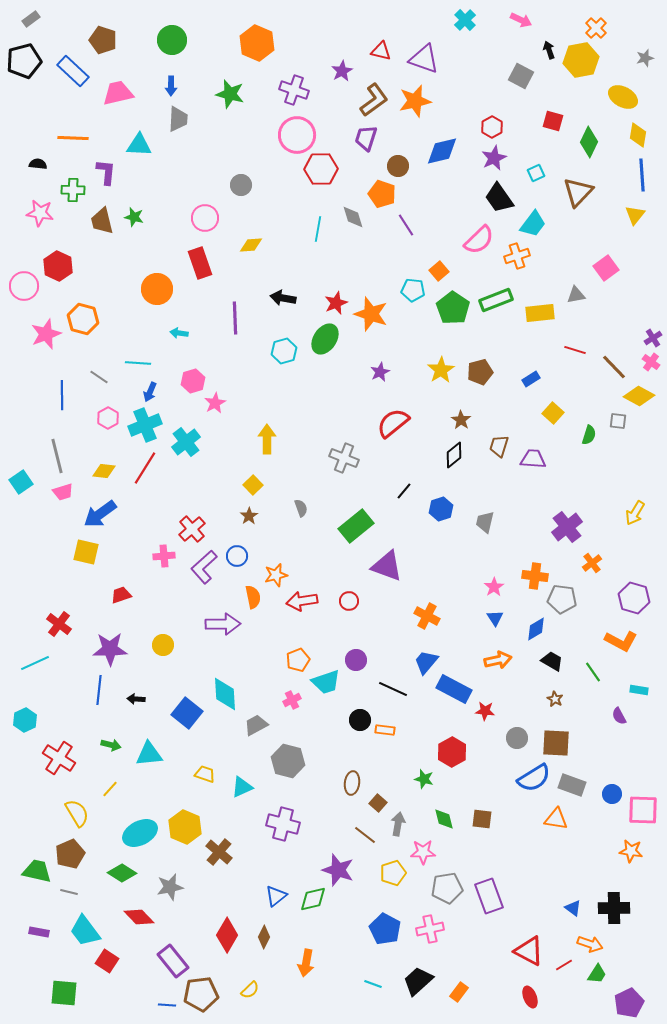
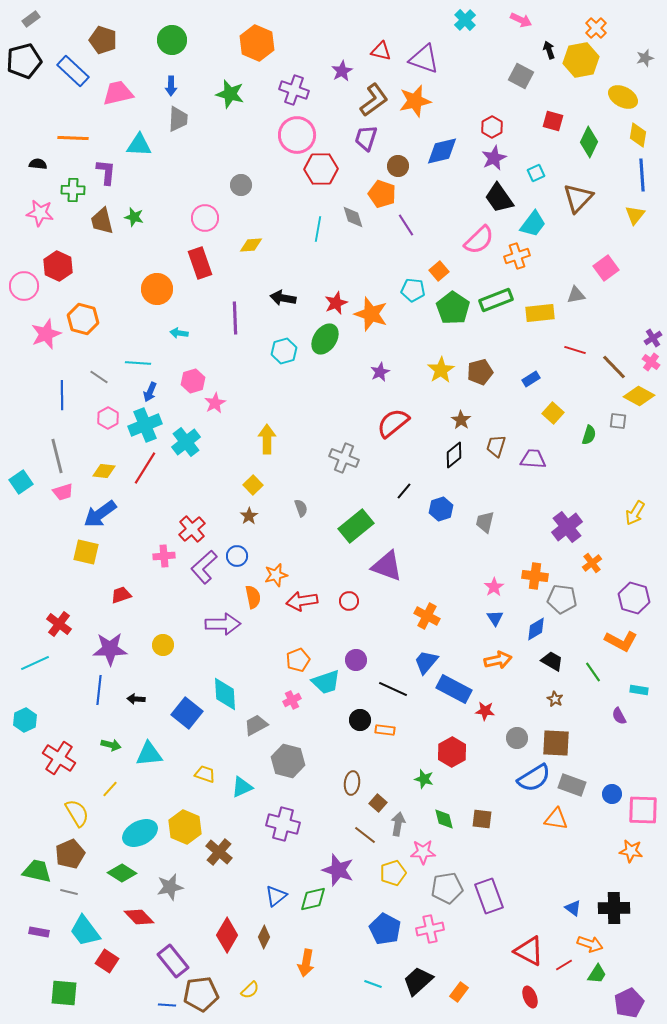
brown triangle at (578, 192): moved 6 px down
brown trapezoid at (499, 446): moved 3 px left
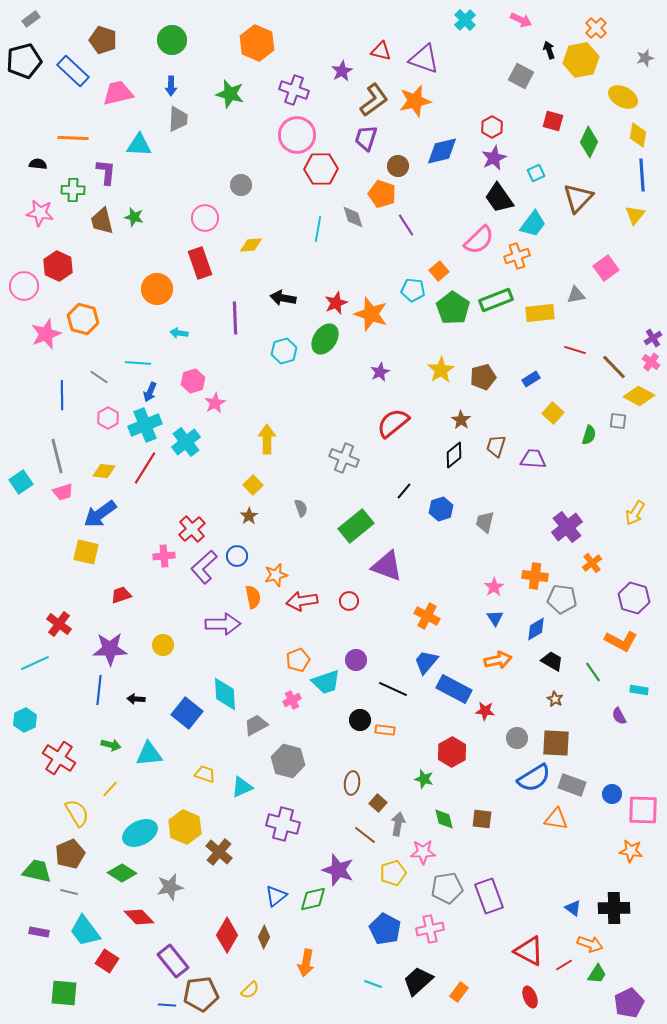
brown pentagon at (480, 372): moved 3 px right, 5 px down
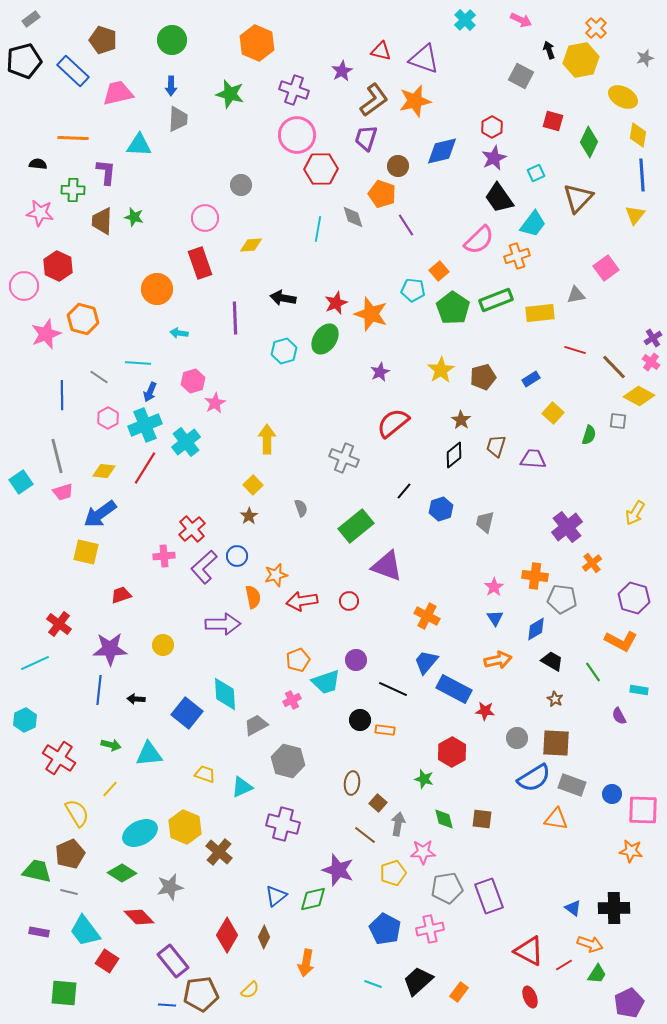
brown trapezoid at (102, 221): rotated 16 degrees clockwise
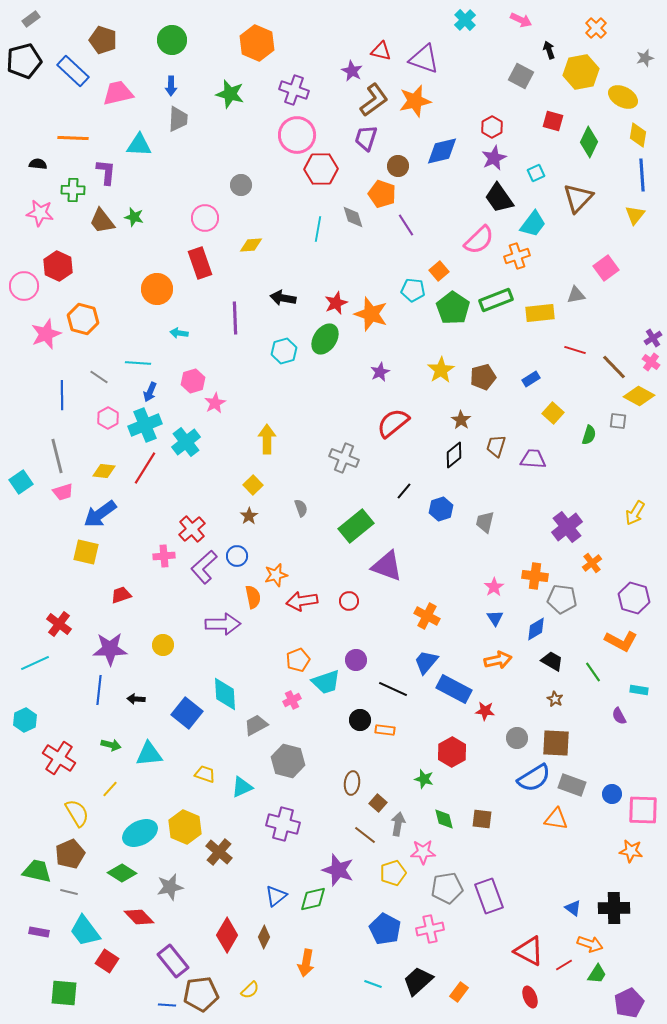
yellow hexagon at (581, 60): moved 12 px down
purple star at (342, 71): moved 10 px right; rotated 15 degrees counterclockwise
brown trapezoid at (102, 221): rotated 40 degrees counterclockwise
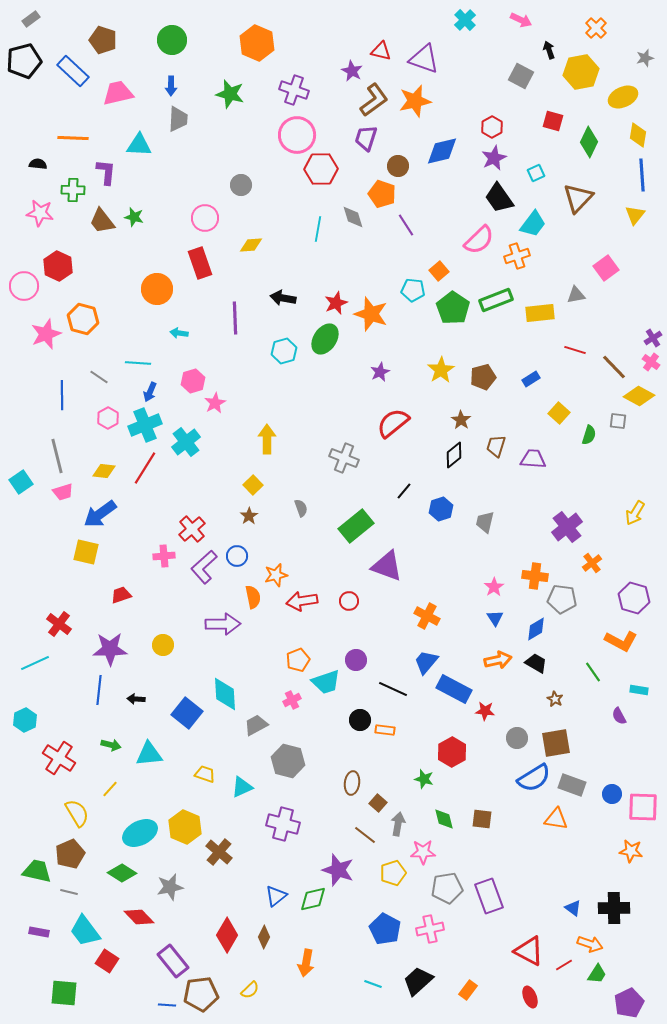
yellow ellipse at (623, 97): rotated 52 degrees counterclockwise
yellow square at (553, 413): moved 6 px right
black trapezoid at (552, 661): moved 16 px left, 2 px down
brown square at (556, 743): rotated 12 degrees counterclockwise
pink square at (643, 810): moved 3 px up
orange rectangle at (459, 992): moved 9 px right, 2 px up
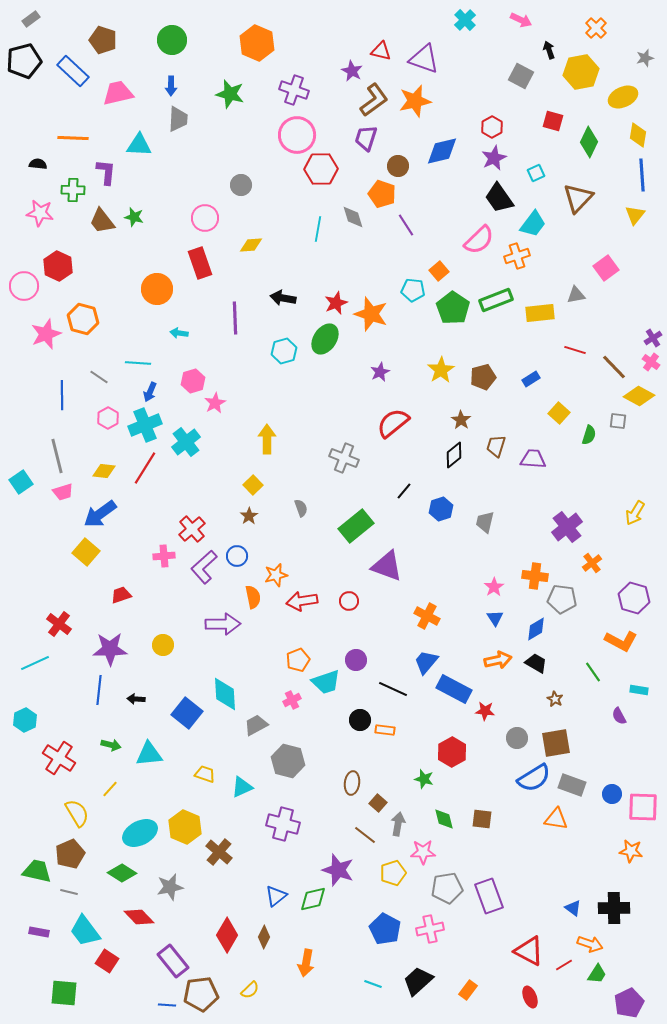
yellow square at (86, 552): rotated 28 degrees clockwise
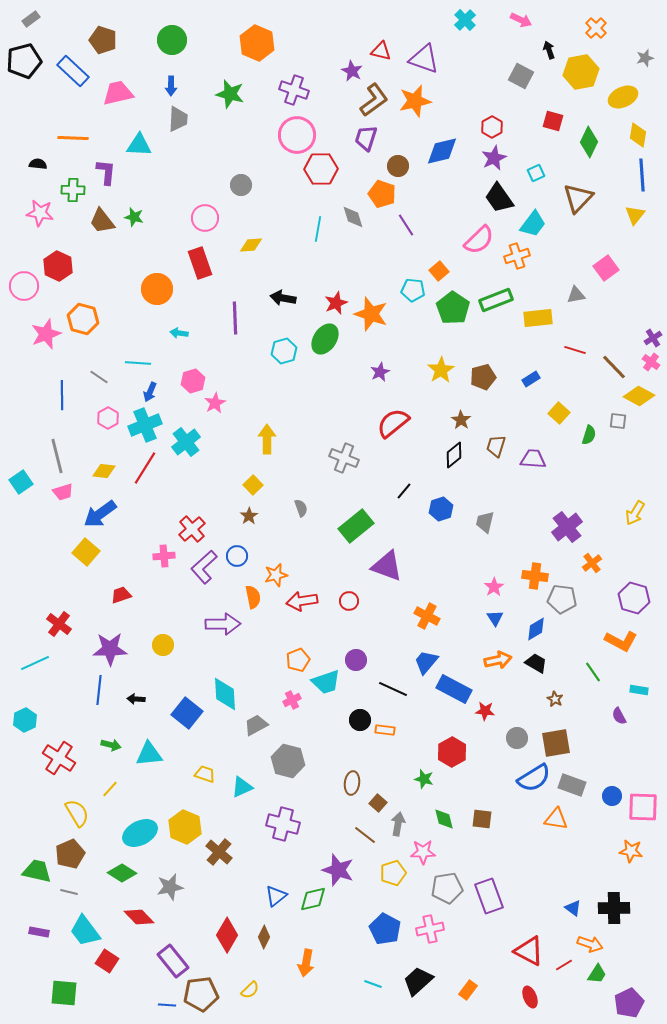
yellow rectangle at (540, 313): moved 2 px left, 5 px down
blue circle at (612, 794): moved 2 px down
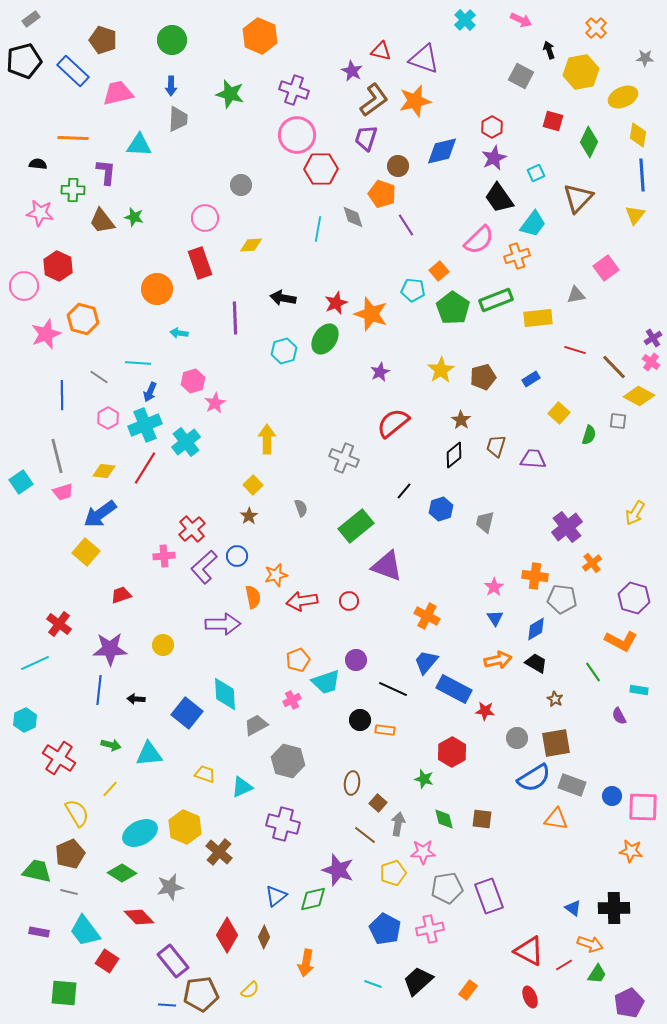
orange hexagon at (257, 43): moved 3 px right, 7 px up
gray star at (645, 58): rotated 18 degrees clockwise
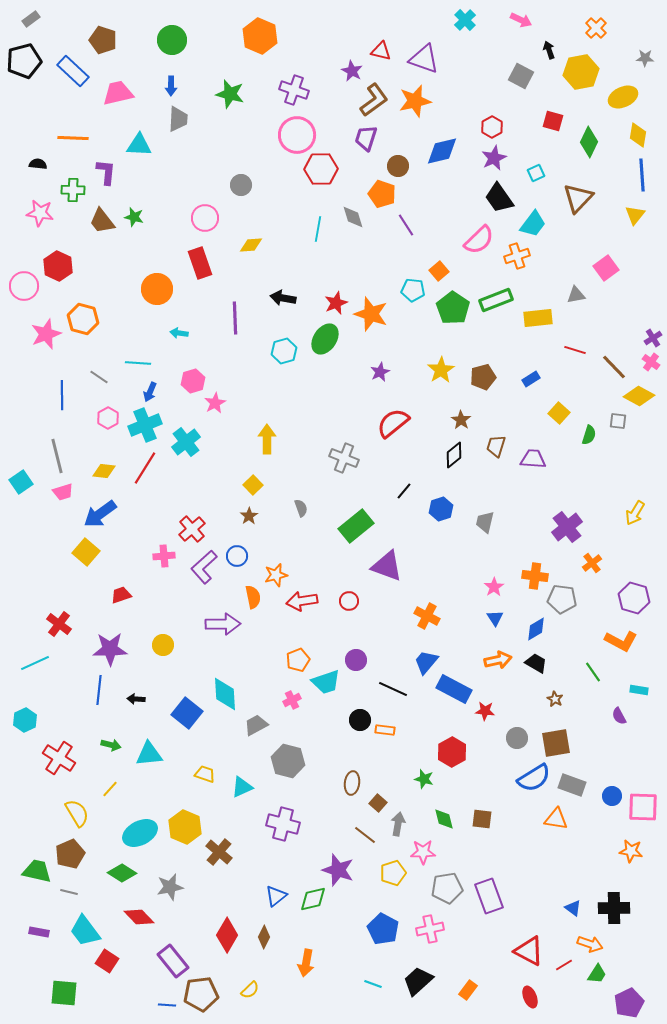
blue pentagon at (385, 929): moved 2 px left
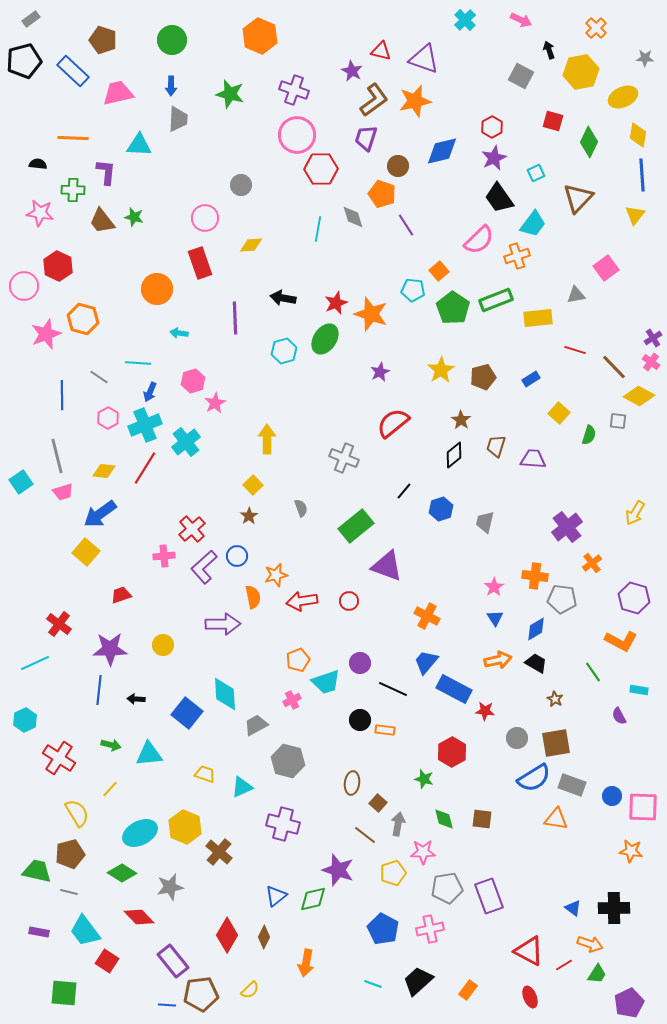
purple circle at (356, 660): moved 4 px right, 3 px down
brown pentagon at (70, 854): rotated 8 degrees clockwise
